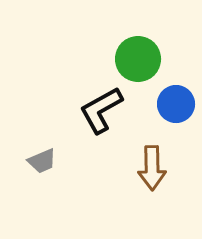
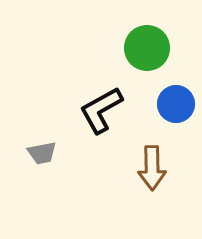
green circle: moved 9 px right, 11 px up
gray trapezoid: moved 8 px up; rotated 12 degrees clockwise
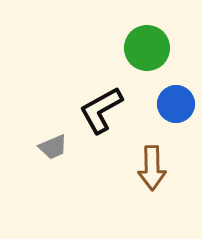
gray trapezoid: moved 11 px right, 6 px up; rotated 12 degrees counterclockwise
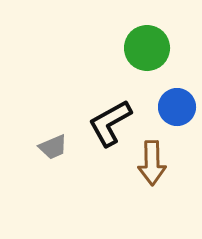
blue circle: moved 1 px right, 3 px down
black L-shape: moved 9 px right, 13 px down
brown arrow: moved 5 px up
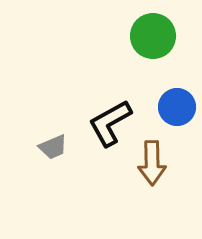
green circle: moved 6 px right, 12 px up
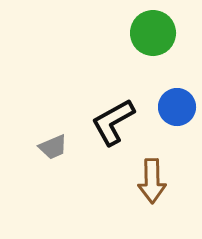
green circle: moved 3 px up
black L-shape: moved 3 px right, 1 px up
brown arrow: moved 18 px down
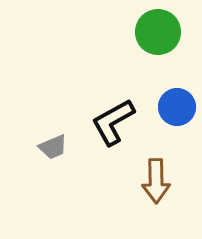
green circle: moved 5 px right, 1 px up
brown arrow: moved 4 px right
